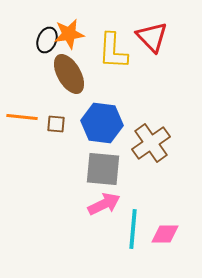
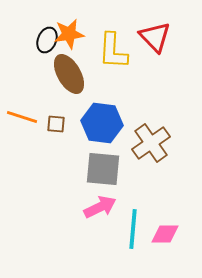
red triangle: moved 3 px right
orange line: rotated 12 degrees clockwise
pink arrow: moved 4 px left, 3 px down
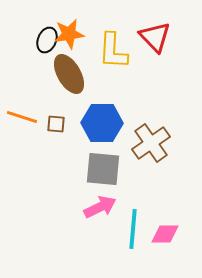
blue hexagon: rotated 6 degrees counterclockwise
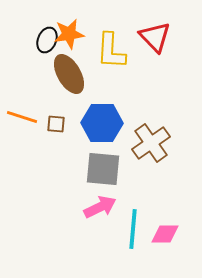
yellow L-shape: moved 2 px left
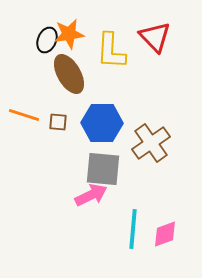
orange line: moved 2 px right, 2 px up
brown square: moved 2 px right, 2 px up
pink arrow: moved 9 px left, 12 px up
pink diamond: rotated 20 degrees counterclockwise
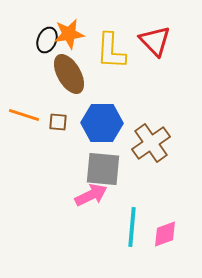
red triangle: moved 4 px down
cyan line: moved 1 px left, 2 px up
